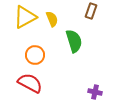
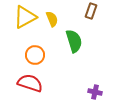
red semicircle: rotated 10 degrees counterclockwise
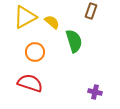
yellow semicircle: moved 3 px down; rotated 28 degrees counterclockwise
orange circle: moved 3 px up
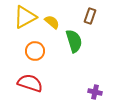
brown rectangle: moved 1 px left, 5 px down
orange circle: moved 1 px up
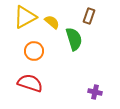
brown rectangle: moved 1 px left
green semicircle: moved 2 px up
orange circle: moved 1 px left
